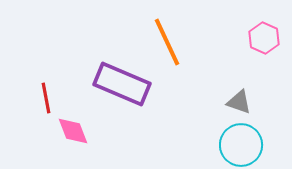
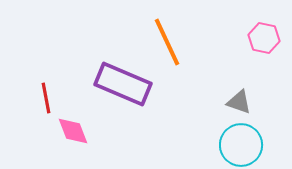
pink hexagon: rotated 12 degrees counterclockwise
purple rectangle: moved 1 px right
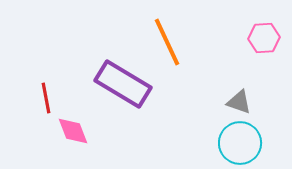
pink hexagon: rotated 16 degrees counterclockwise
purple rectangle: rotated 8 degrees clockwise
cyan circle: moved 1 px left, 2 px up
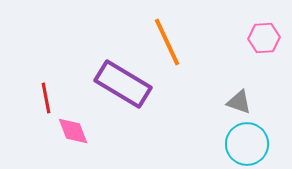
cyan circle: moved 7 px right, 1 px down
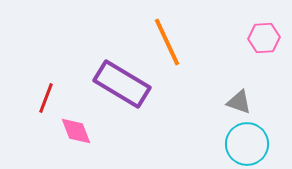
purple rectangle: moved 1 px left
red line: rotated 32 degrees clockwise
pink diamond: moved 3 px right
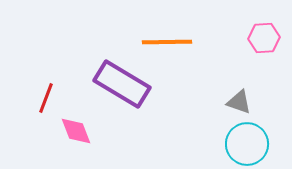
orange line: rotated 66 degrees counterclockwise
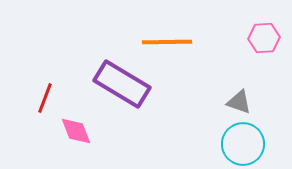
red line: moved 1 px left
cyan circle: moved 4 px left
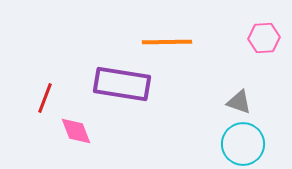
purple rectangle: rotated 22 degrees counterclockwise
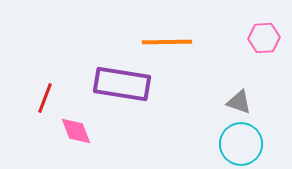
cyan circle: moved 2 px left
